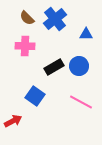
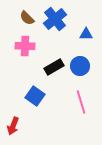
blue circle: moved 1 px right
pink line: rotated 45 degrees clockwise
red arrow: moved 5 px down; rotated 138 degrees clockwise
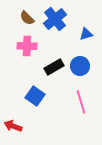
blue triangle: rotated 16 degrees counterclockwise
pink cross: moved 2 px right
red arrow: rotated 90 degrees clockwise
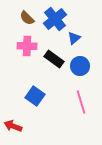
blue triangle: moved 12 px left, 4 px down; rotated 24 degrees counterclockwise
black rectangle: moved 8 px up; rotated 66 degrees clockwise
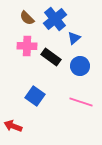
black rectangle: moved 3 px left, 2 px up
pink line: rotated 55 degrees counterclockwise
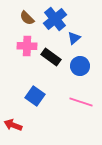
red arrow: moved 1 px up
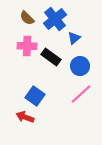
pink line: moved 8 px up; rotated 60 degrees counterclockwise
red arrow: moved 12 px right, 8 px up
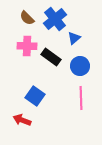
pink line: moved 4 px down; rotated 50 degrees counterclockwise
red arrow: moved 3 px left, 3 px down
